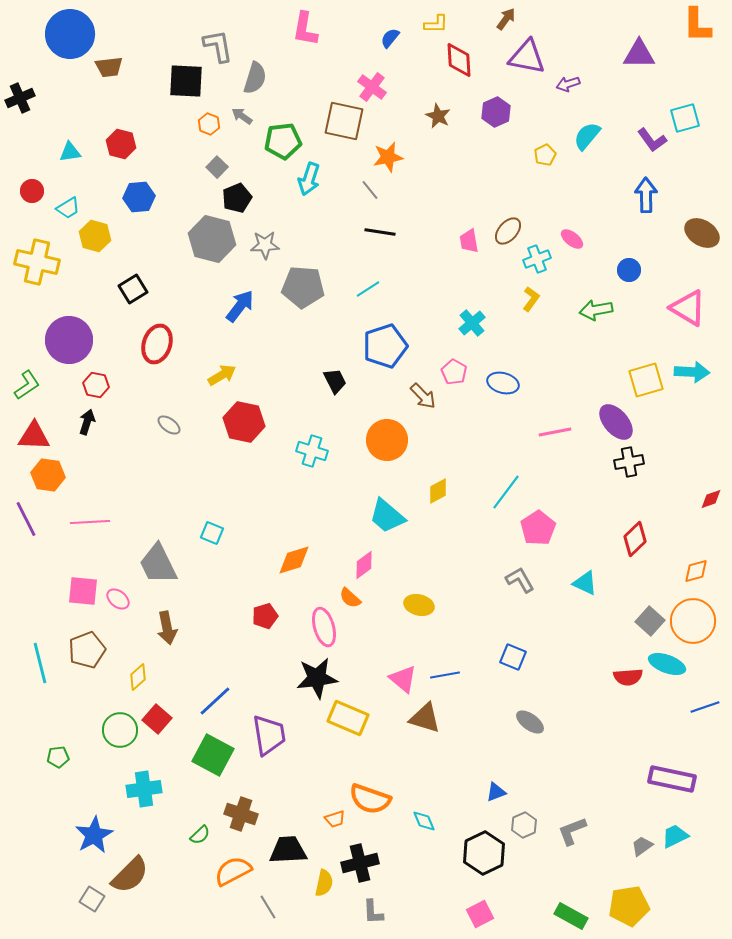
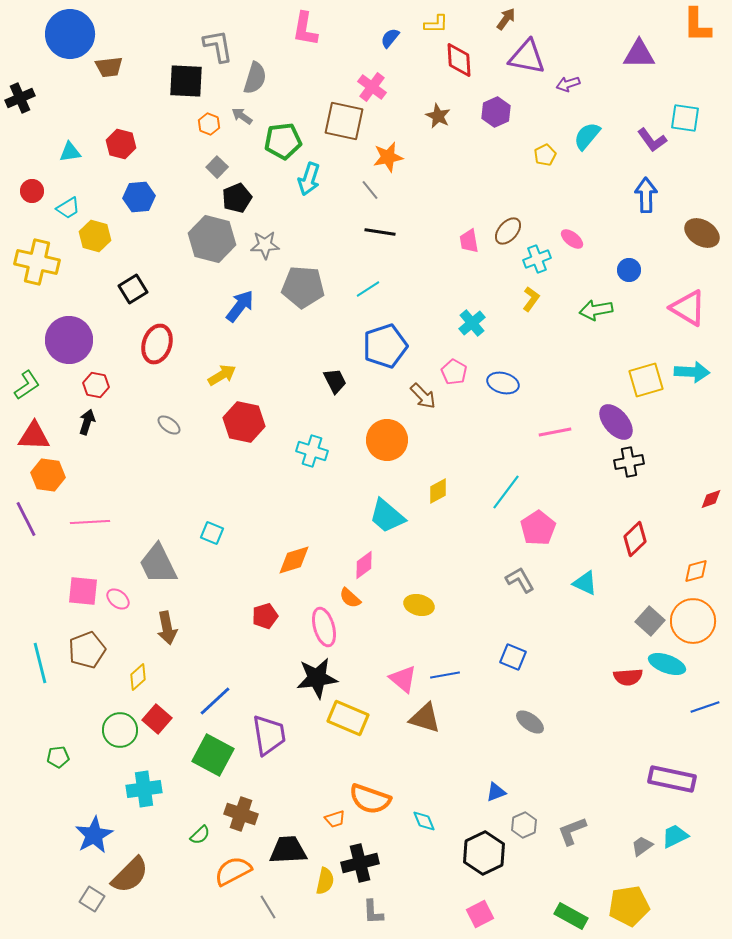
cyan square at (685, 118): rotated 24 degrees clockwise
yellow semicircle at (324, 883): moved 1 px right, 2 px up
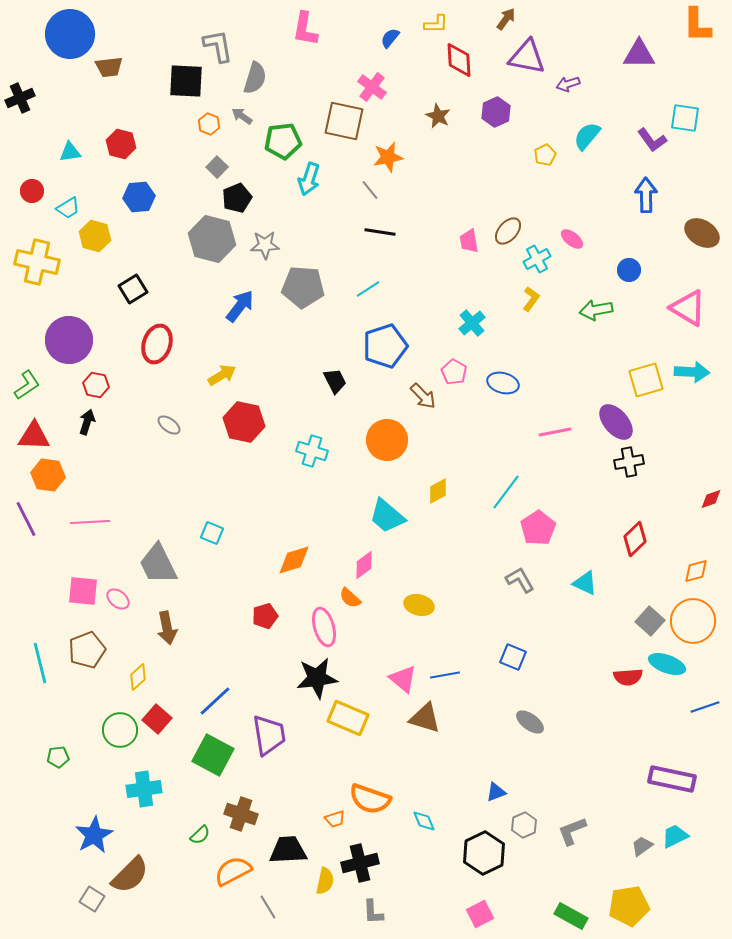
cyan cross at (537, 259): rotated 8 degrees counterclockwise
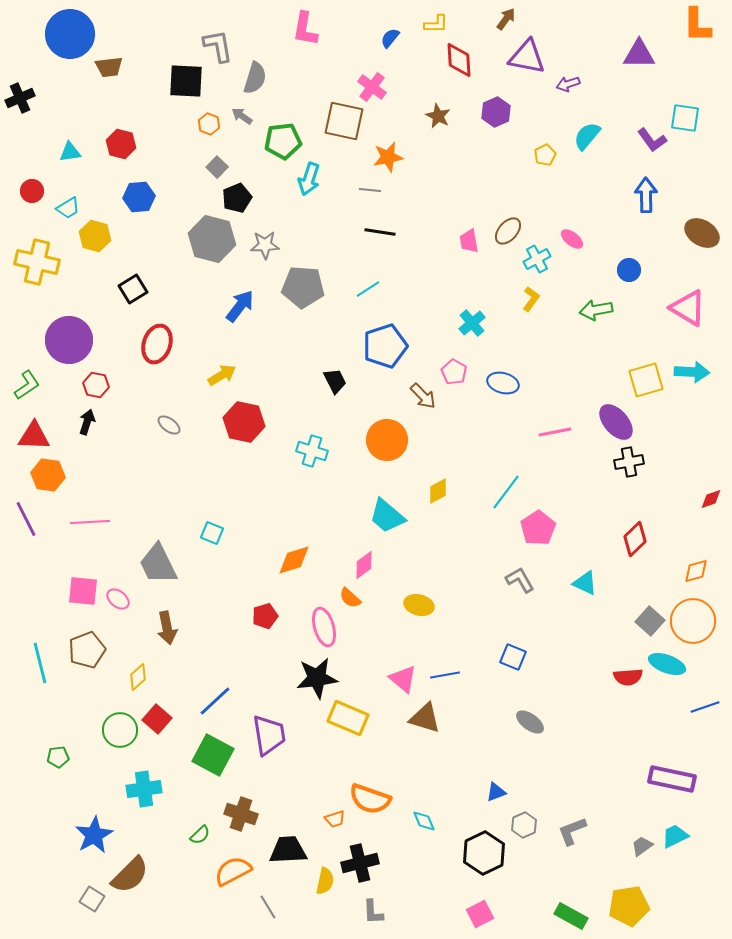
gray line at (370, 190): rotated 45 degrees counterclockwise
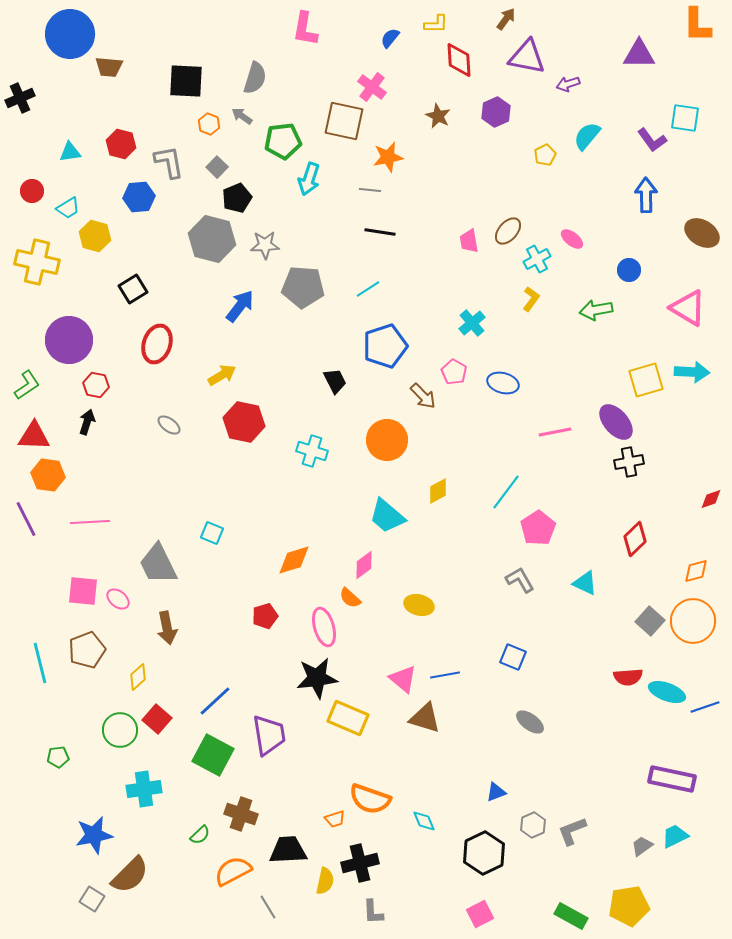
gray L-shape at (218, 46): moved 49 px left, 116 px down
brown trapezoid at (109, 67): rotated 12 degrees clockwise
cyan ellipse at (667, 664): moved 28 px down
gray hexagon at (524, 825): moved 9 px right
blue star at (94, 835): rotated 18 degrees clockwise
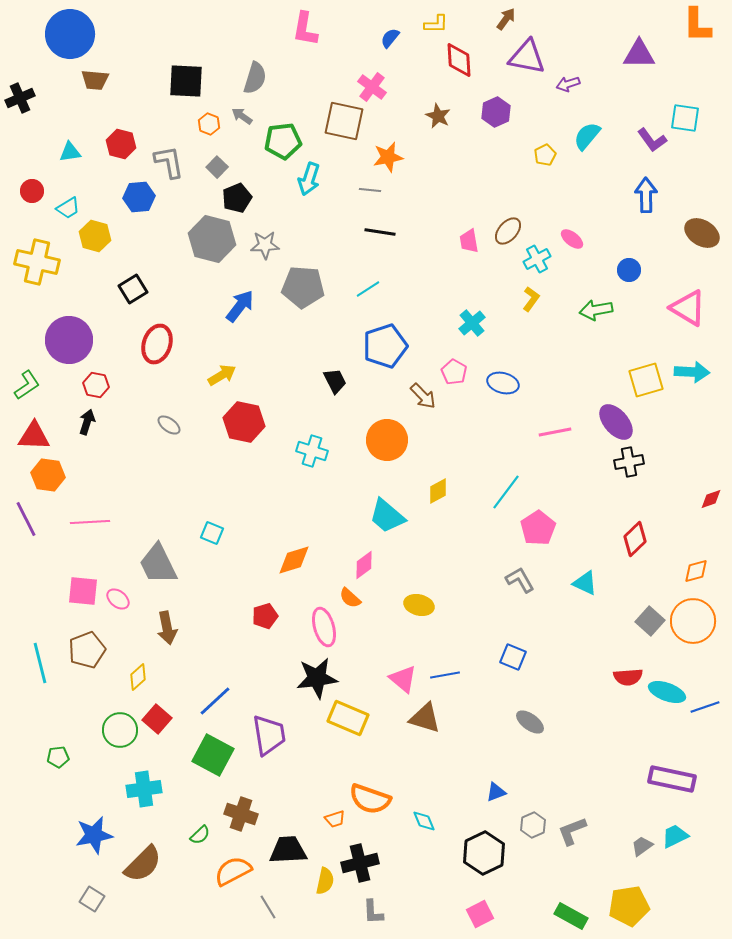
brown trapezoid at (109, 67): moved 14 px left, 13 px down
brown semicircle at (130, 875): moved 13 px right, 11 px up
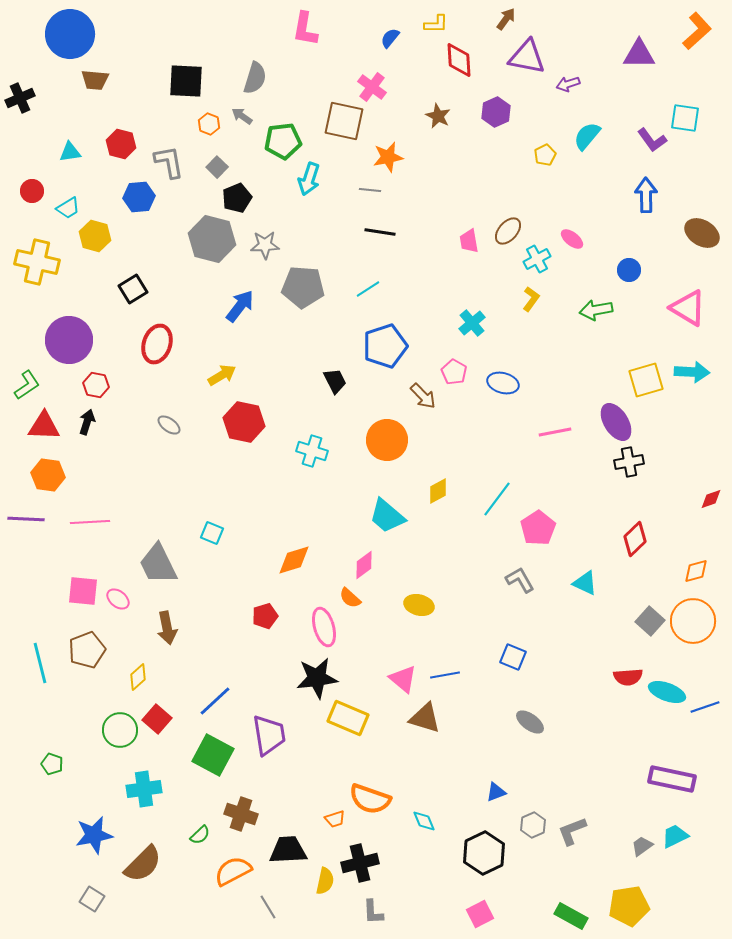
orange L-shape at (697, 25): moved 6 px down; rotated 132 degrees counterclockwise
purple ellipse at (616, 422): rotated 9 degrees clockwise
red triangle at (34, 436): moved 10 px right, 10 px up
cyan line at (506, 492): moved 9 px left, 7 px down
purple line at (26, 519): rotated 60 degrees counterclockwise
green pentagon at (58, 757): moved 6 px left, 7 px down; rotated 25 degrees clockwise
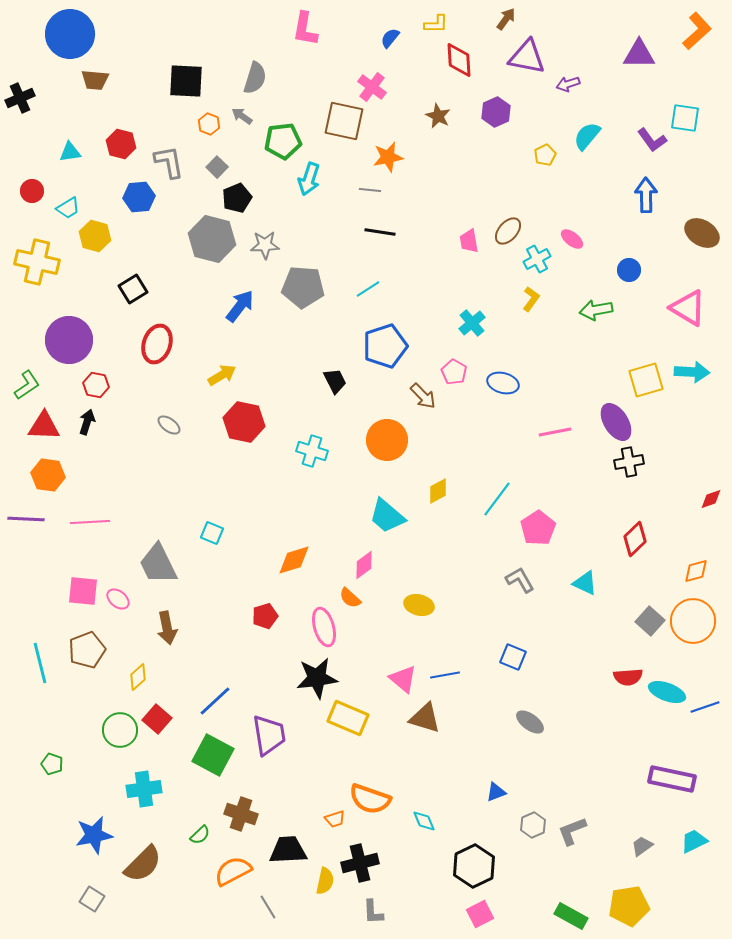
cyan trapezoid at (675, 836): moved 19 px right, 5 px down
black hexagon at (484, 853): moved 10 px left, 13 px down
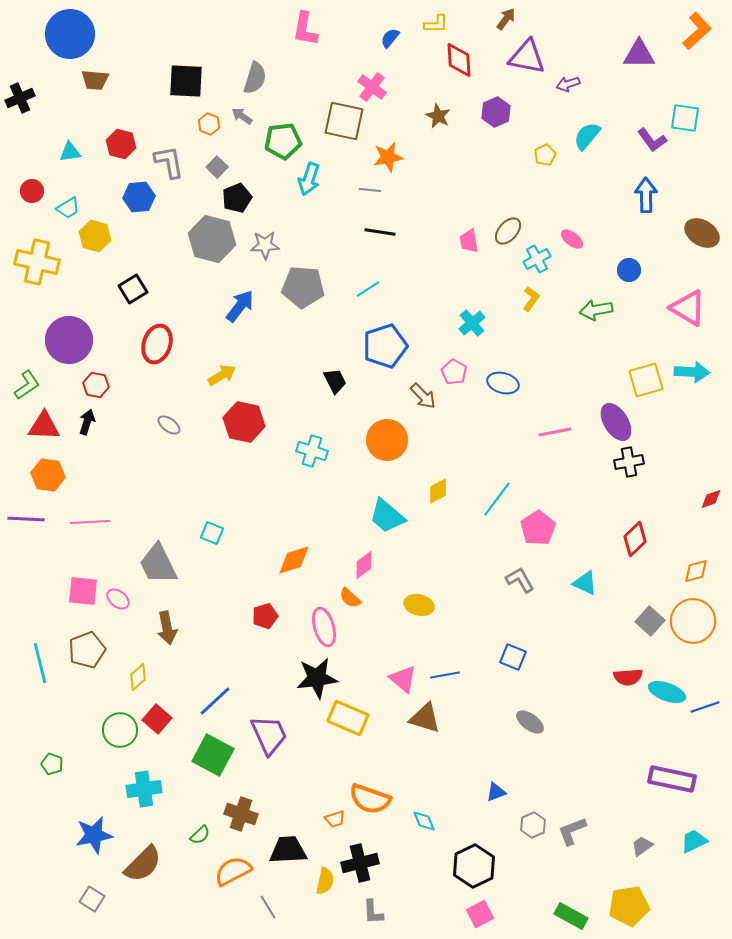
purple trapezoid at (269, 735): rotated 15 degrees counterclockwise
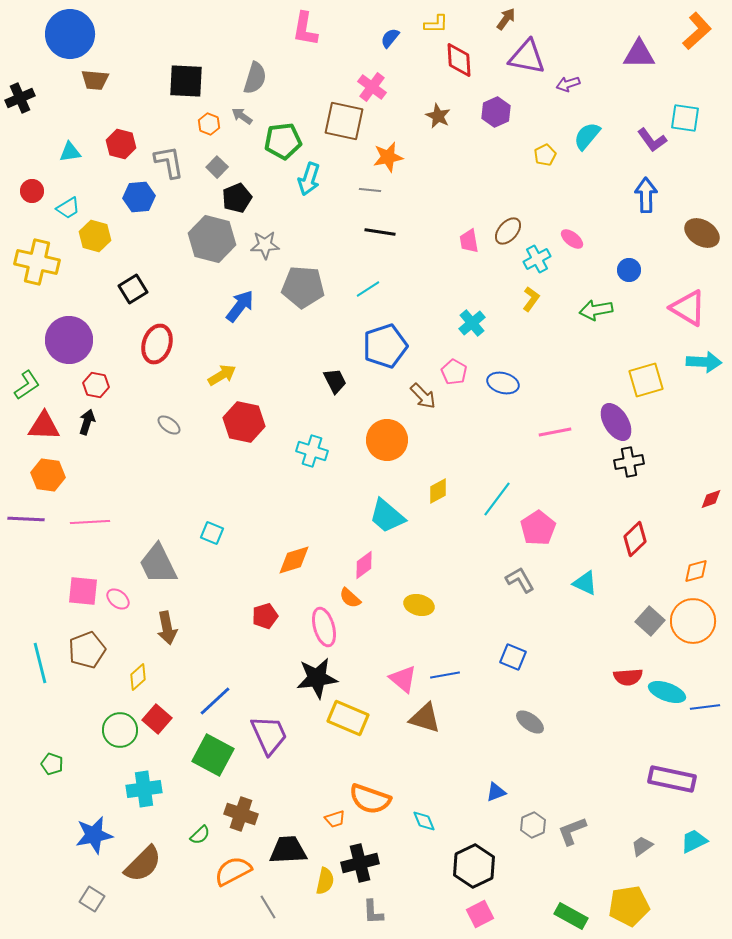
cyan arrow at (692, 372): moved 12 px right, 10 px up
blue line at (705, 707): rotated 12 degrees clockwise
